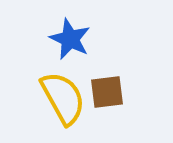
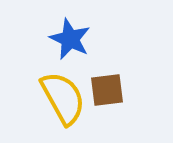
brown square: moved 2 px up
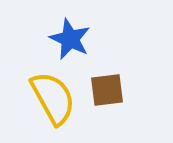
yellow semicircle: moved 10 px left
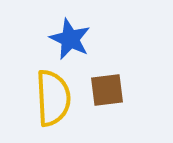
yellow semicircle: rotated 26 degrees clockwise
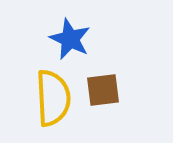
brown square: moved 4 px left
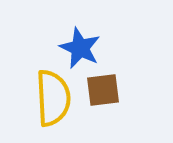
blue star: moved 10 px right, 9 px down
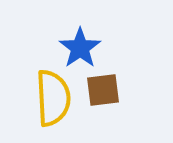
blue star: rotated 12 degrees clockwise
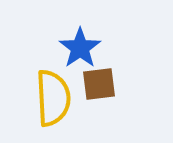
brown square: moved 4 px left, 6 px up
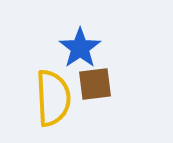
brown square: moved 4 px left
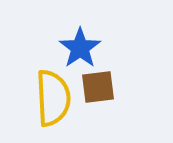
brown square: moved 3 px right, 3 px down
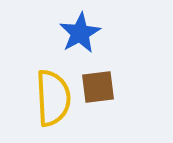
blue star: moved 15 px up; rotated 6 degrees clockwise
